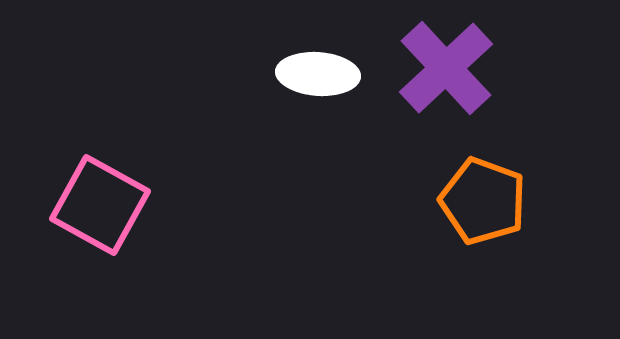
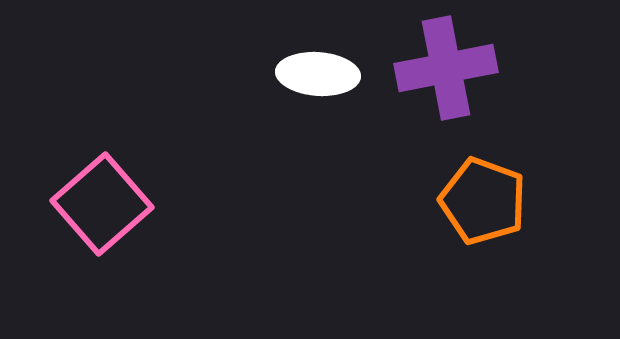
purple cross: rotated 32 degrees clockwise
pink square: moved 2 px right, 1 px up; rotated 20 degrees clockwise
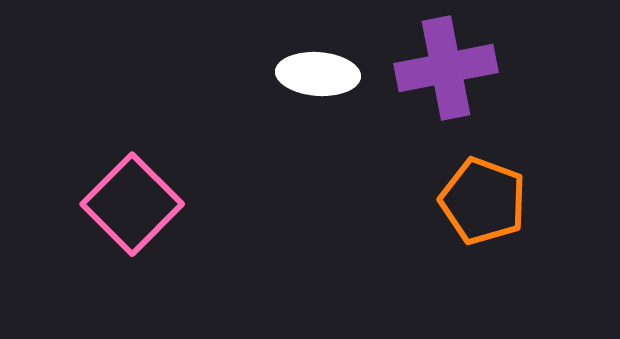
pink square: moved 30 px right; rotated 4 degrees counterclockwise
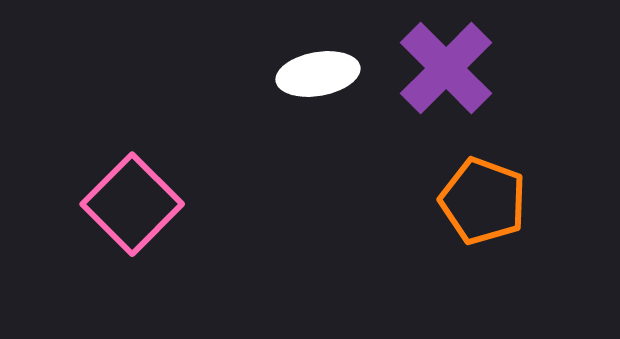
purple cross: rotated 34 degrees counterclockwise
white ellipse: rotated 14 degrees counterclockwise
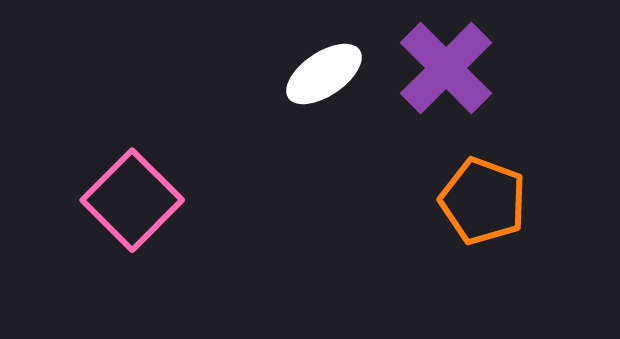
white ellipse: moved 6 px right; rotated 24 degrees counterclockwise
pink square: moved 4 px up
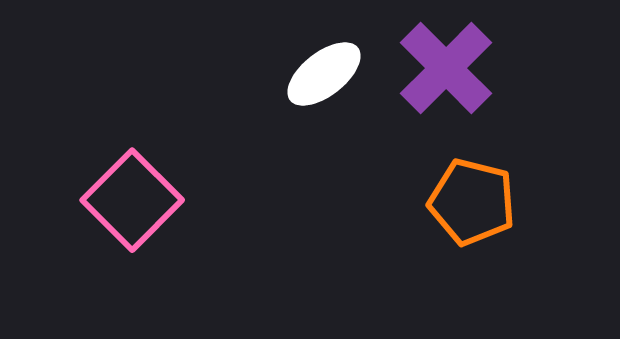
white ellipse: rotated 4 degrees counterclockwise
orange pentagon: moved 11 px left, 1 px down; rotated 6 degrees counterclockwise
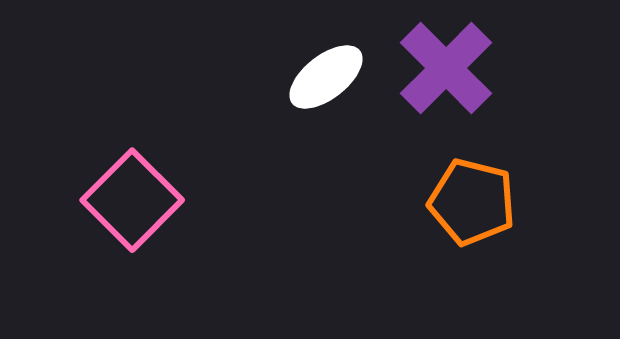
white ellipse: moved 2 px right, 3 px down
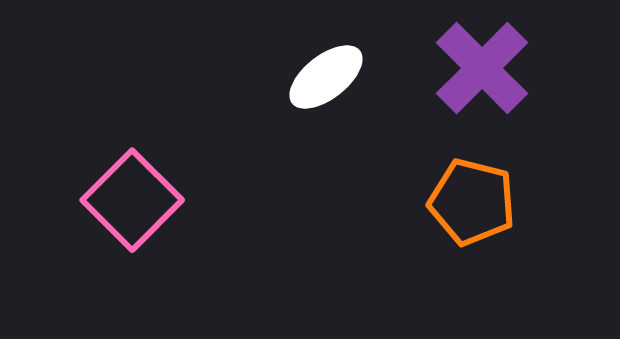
purple cross: moved 36 px right
